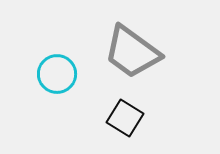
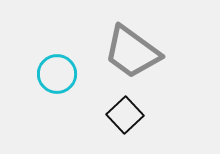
black square: moved 3 px up; rotated 15 degrees clockwise
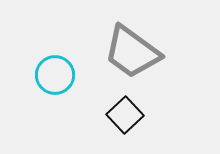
cyan circle: moved 2 px left, 1 px down
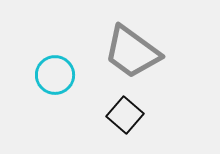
black square: rotated 6 degrees counterclockwise
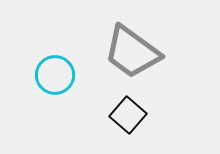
black square: moved 3 px right
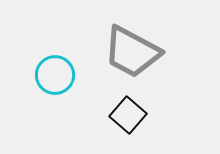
gray trapezoid: rotated 8 degrees counterclockwise
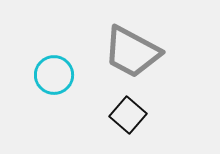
cyan circle: moved 1 px left
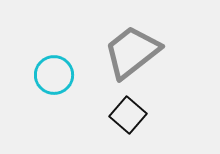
gray trapezoid: rotated 114 degrees clockwise
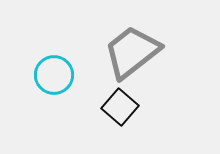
black square: moved 8 px left, 8 px up
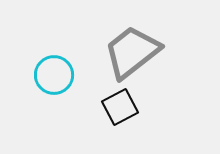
black square: rotated 21 degrees clockwise
